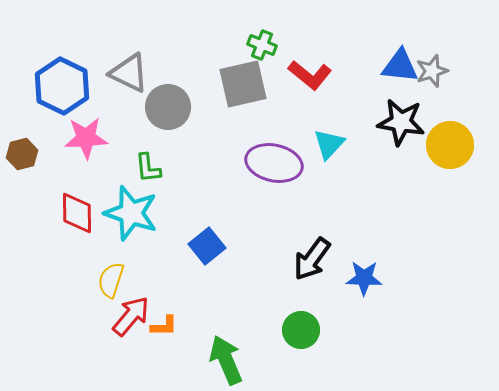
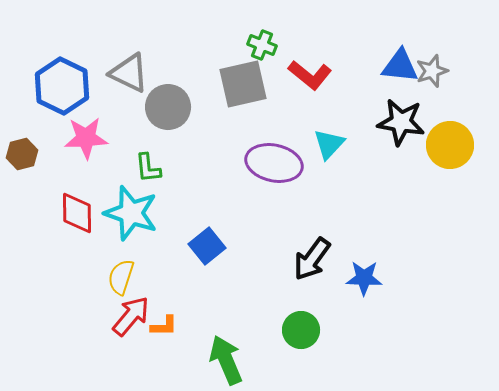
yellow semicircle: moved 10 px right, 3 px up
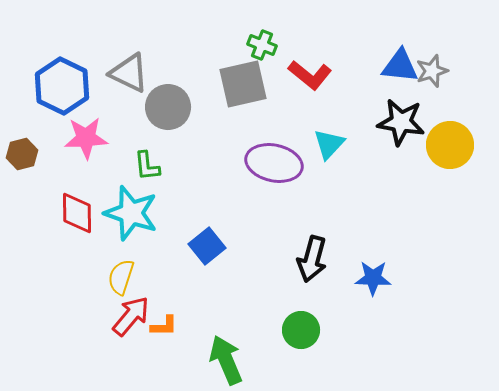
green L-shape: moved 1 px left, 2 px up
black arrow: rotated 21 degrees counterclockwise
blue star: moved 9 px right
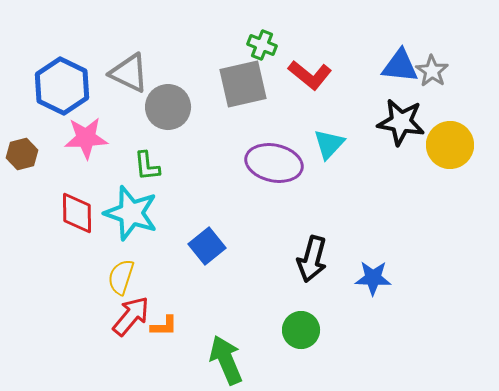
gray star: rotated 20 degrees counterclockwise
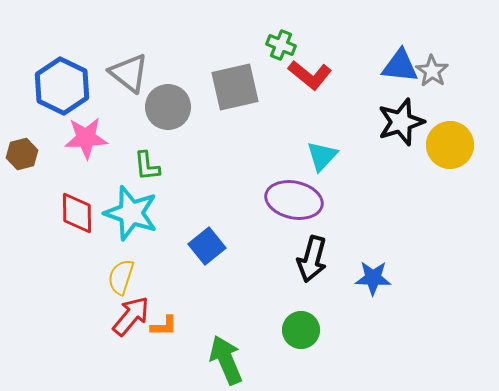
green cross: moved 19 px right
gray triangle: rotated 12 degrees clockwise
gray square: moved 8 px left, 3 px down
black star: rotated 27 degrees counterclockwise
cyan triangle: moved 7 px left, 12 px down
purple ellipse: moved 20 px right, 37 px down
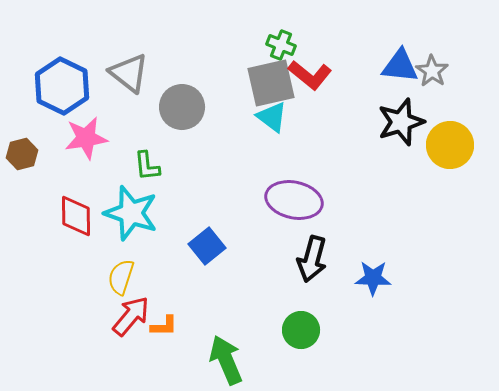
gray square: moved 36 px right, 4 px up
gray circle: moved 14 px right
pink star: rotated 6 degrees counterclockwise
cyan triangle: moved 50 px left, 39 px up; rotated 36 degrees counterclockwise
red diamond: moved 1 px left, 3 px down
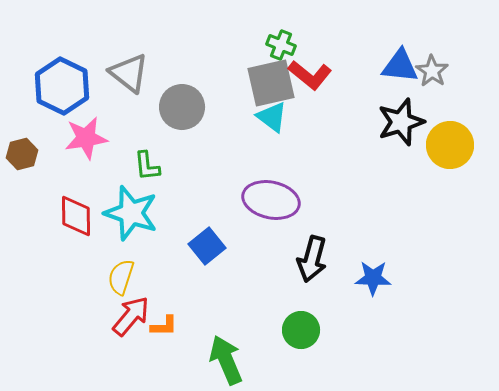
purple ellipse: moved 23 px left
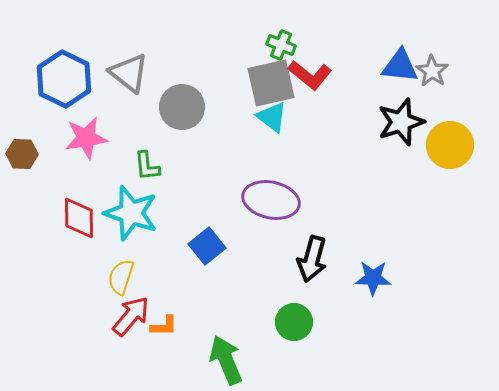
blue hexagon: moved 2 px right, 7 px up
brown hexagon: rotated 16 degrees clockwise
red diamond: moved 3 px right, 2 px down
green circle: moved 7 px left, 8 px up
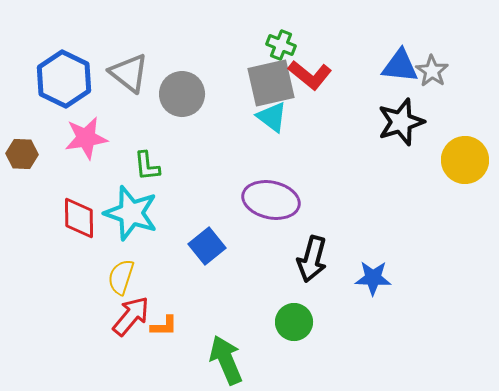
gray circle: moved 13 px up
yellow circle: moved 15 px right, 15 px down
